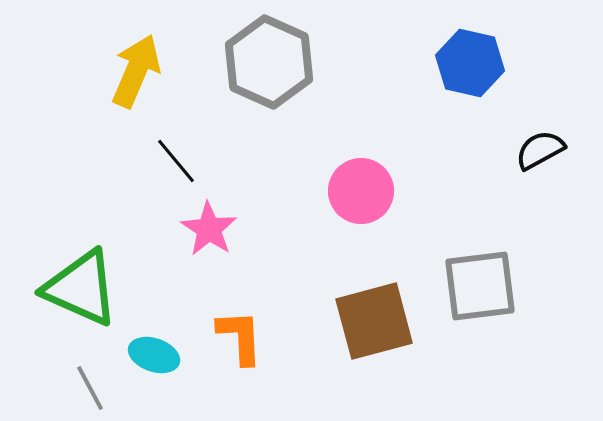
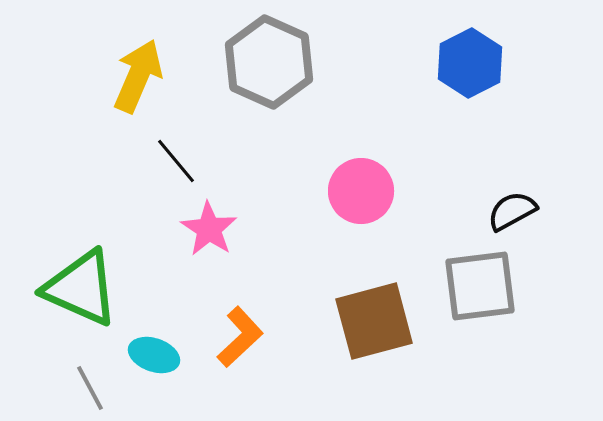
blue hexagon: rotated 20 degrees clockwise
yellow arrow: moved 2 px right, 5 px down
black semicircle: moved 28 px left, 61 px down
orange L-shape: rotated 50 degrees clockwise
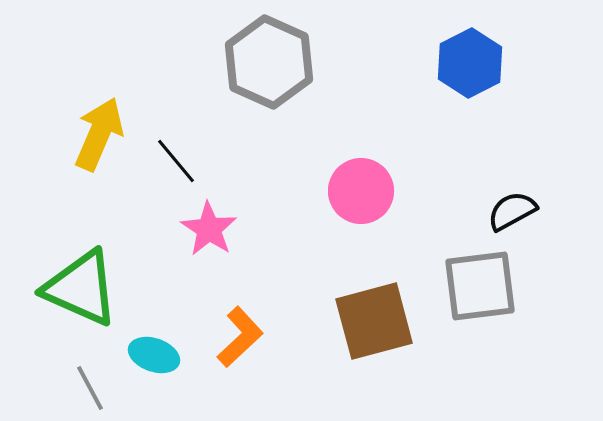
yellow arrow: moved 39 px left, 58 px down
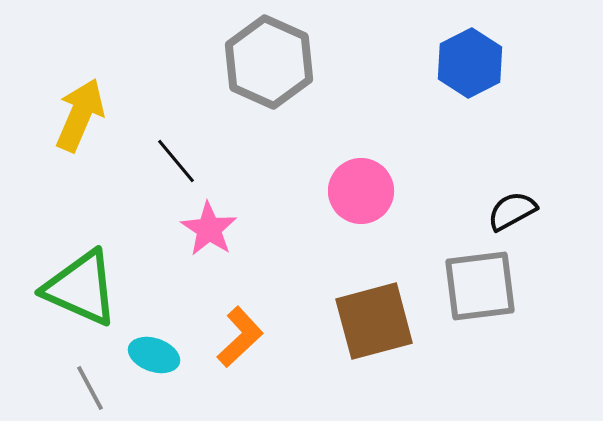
yellow arrow: moved 19 px left, 19 px up
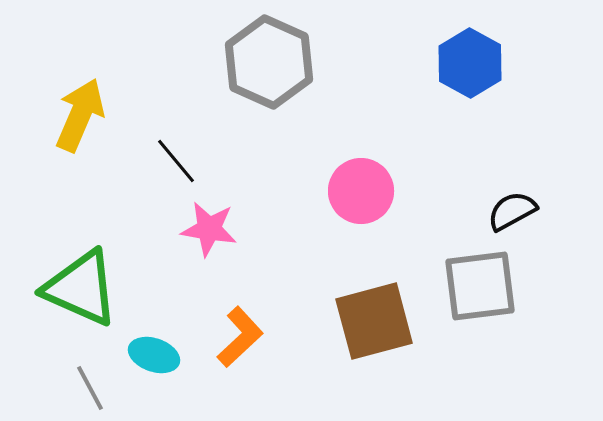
blue hexagon: rotated 4 degrees counterclockwise
pink star: rotated 24 degrees counterclockwise
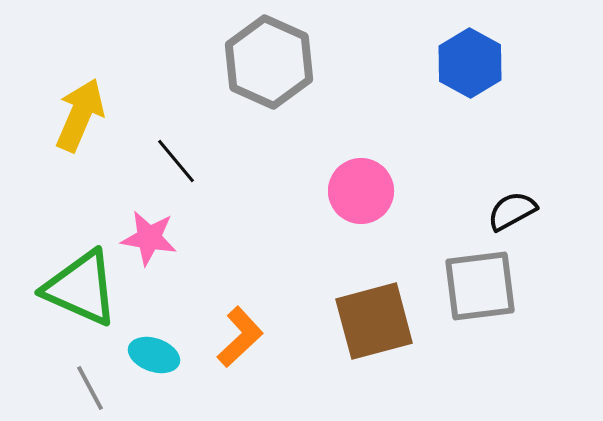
pink star: moved 60 px left, 9 px down
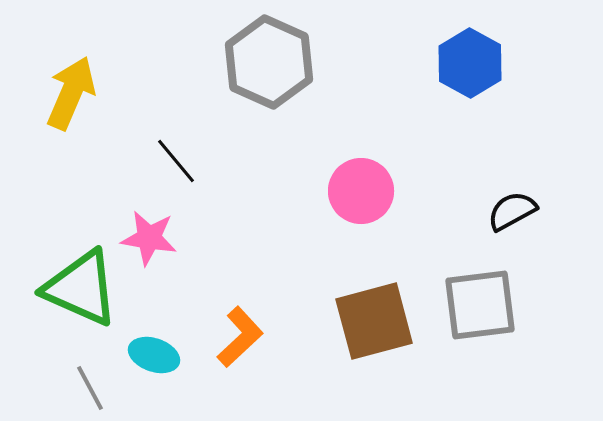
yellow arrow: moved 9 px left, 22 px up
gray square: moved 19 px down
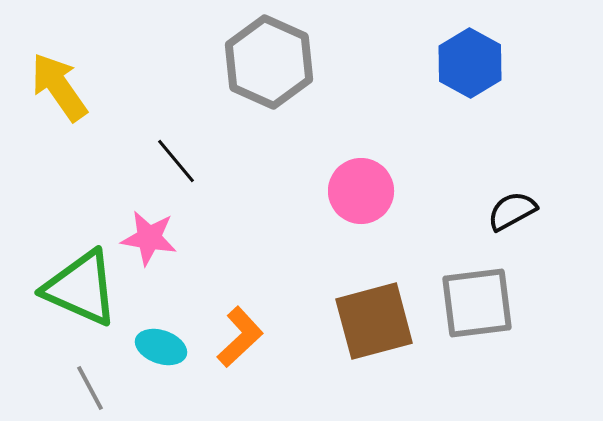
yellow arrow: moved 12 px left, 6 px up; rotated 58 degrees counterclockwise
gray square: moved 3 px left, 2 px up
cyan ellipse: moved 7 px right, 8 px up
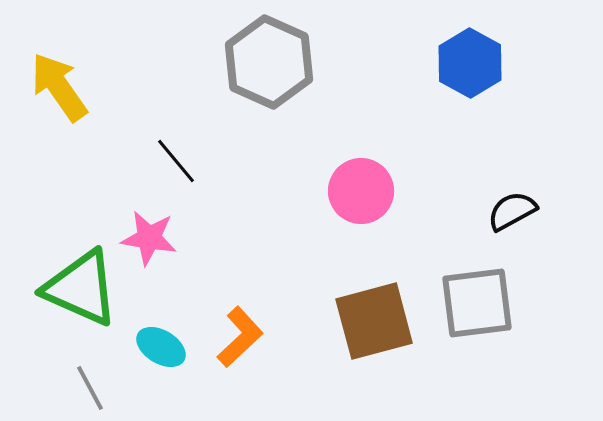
cyan ellipse: rotated 12 degrees clockwise
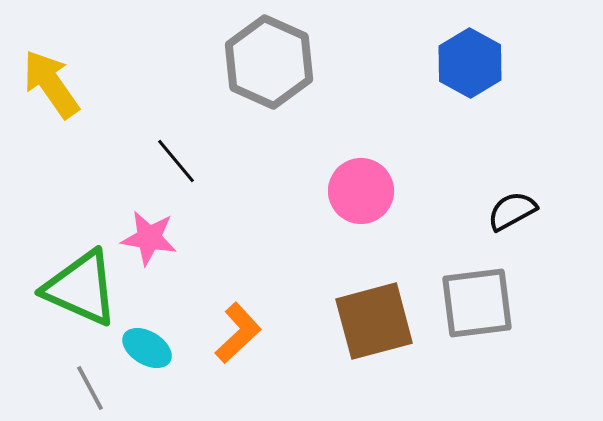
yellow arrow: moved 8 px left, 3 px up
orange L-shape: moved 2 px left, 4 px up
cyan ellipse: moved 14 px left, 1 px down
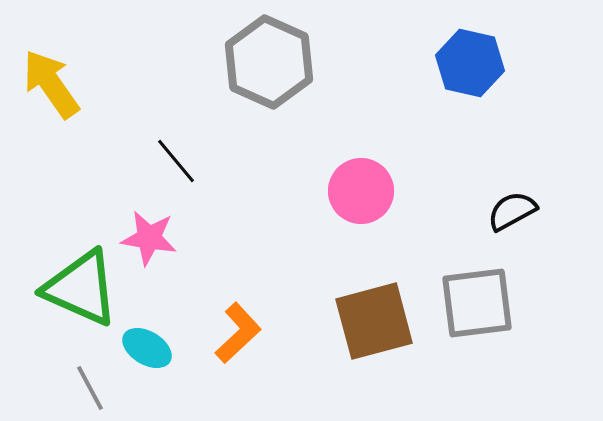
blue hexagon: rotated 16 degrees counterclockwise
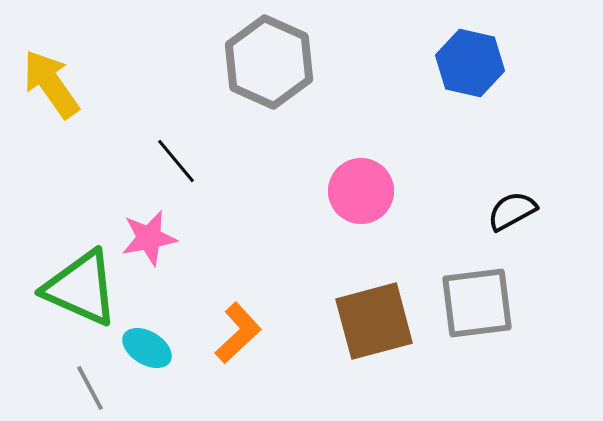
pink star: rotated 20 degrees counterclockwise
